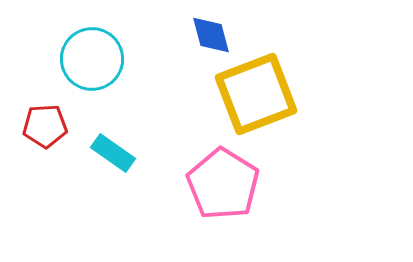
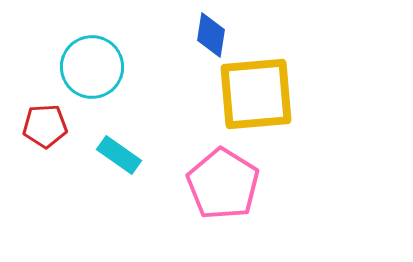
blue diamond: rotated 24 degrees clockwise
cyan circle: moved 8 px down
yellow square: rotated 16 degrees clockwise
cyan rectangle: moved 6 px right, 2 px down
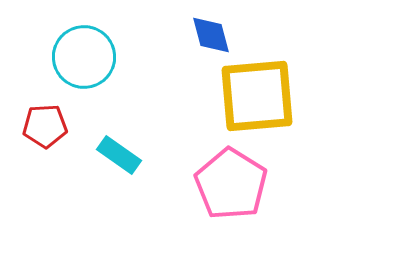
blue diamond: rotated 24 degrees counterclockwise
cyan circle: moved 8 px left, 10 px up
yellow square: moved 1 px right, 2 px down
pink pentagon: moved 8 px right
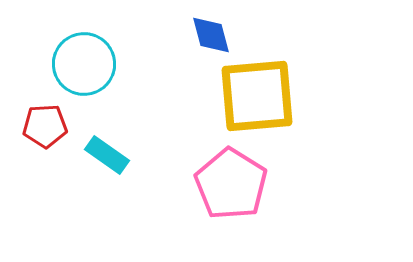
cyan circle: moved 7 px down
cyan rectangle: moved 12 px left
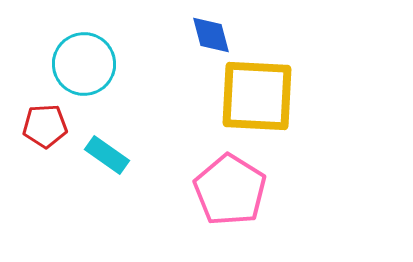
yellow square: rotated 8 degrees clockwise
pink pentagon: moved 1 px left, 6 px down
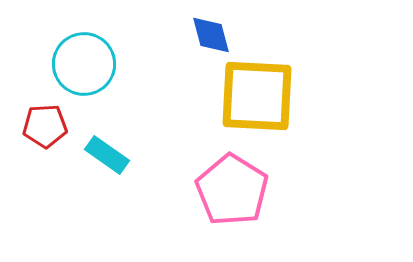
pink pentagon: moved 2 px right
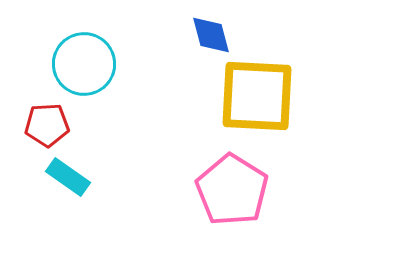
red pentagon: moved 2 px right, 1 px up
cyan rectangle: moved 39 px left, 22 px down
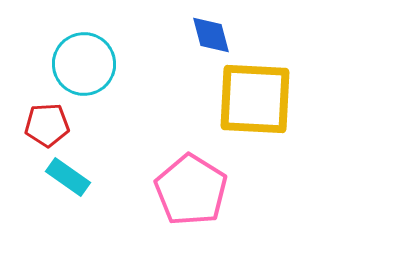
yellow square: moved 2 px left, 3 px down
pink pentagon: moved 41 px left
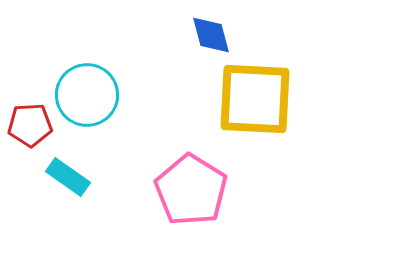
cyan circle: moved 3 px right, 31 px down
red pentagon: moved 17 px left
